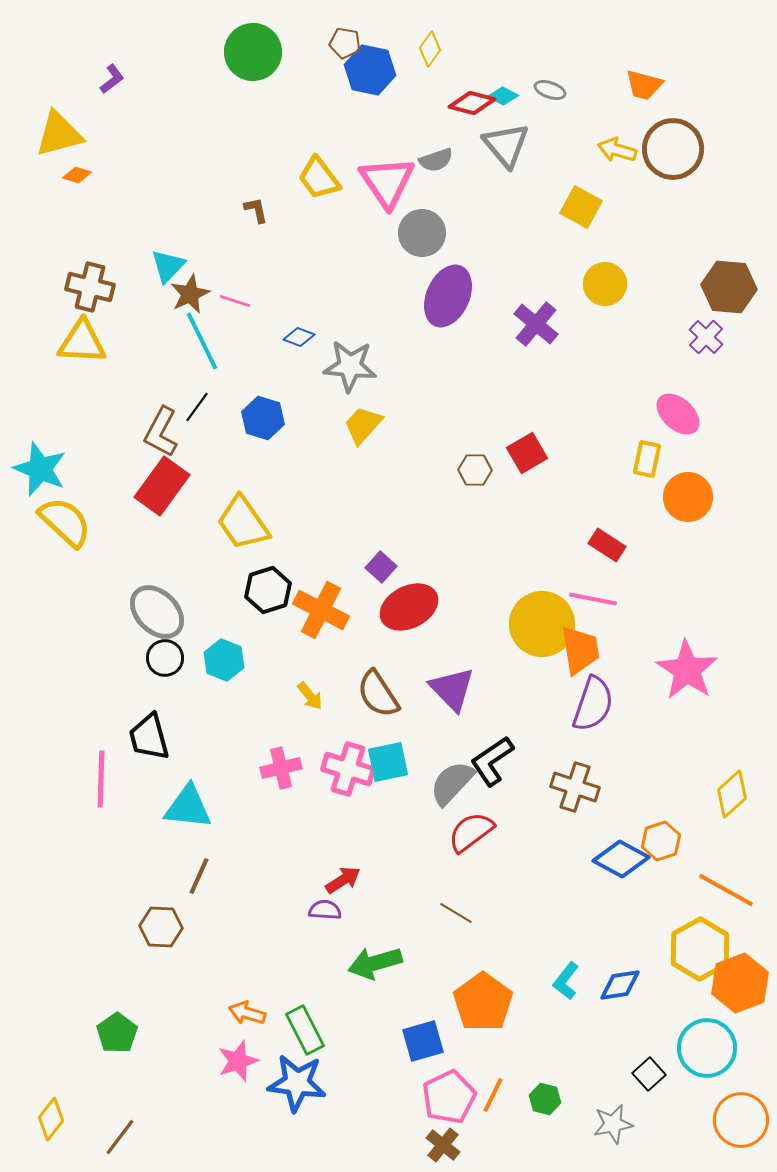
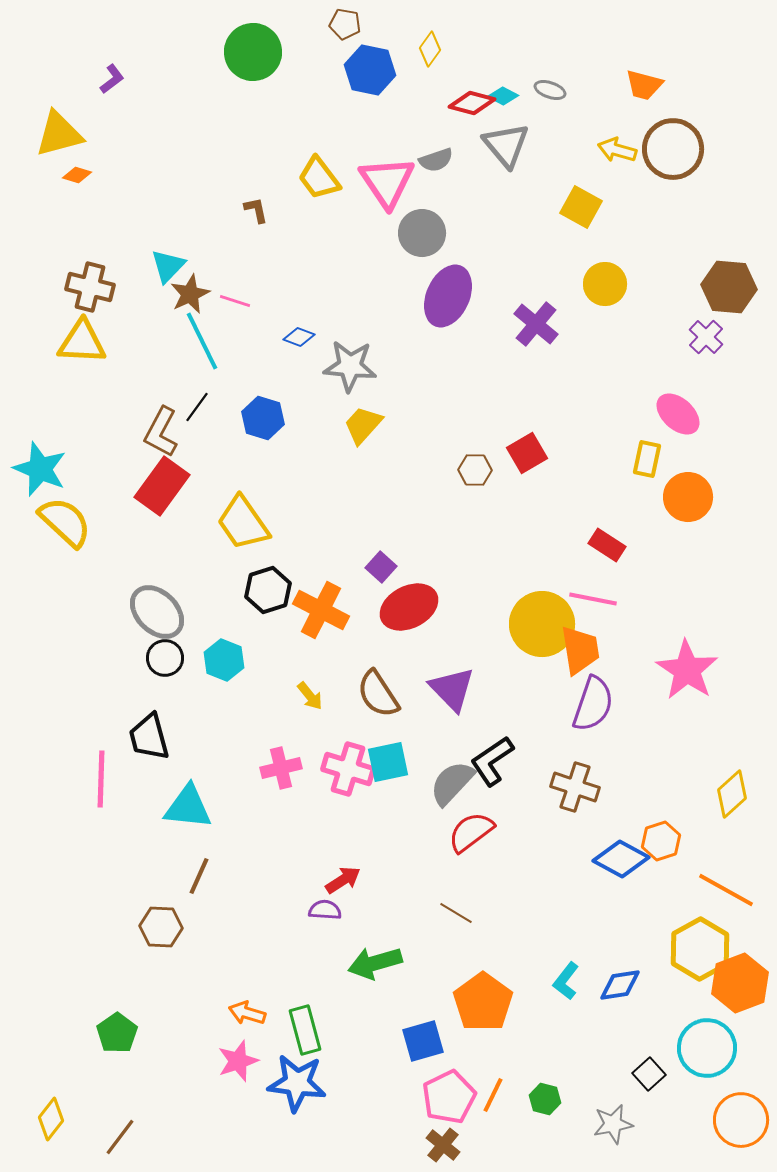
brown pentagon at (345, 43): moved 19 px up
green rectangle at (305, 1030): rotated 12 degrees clockwise
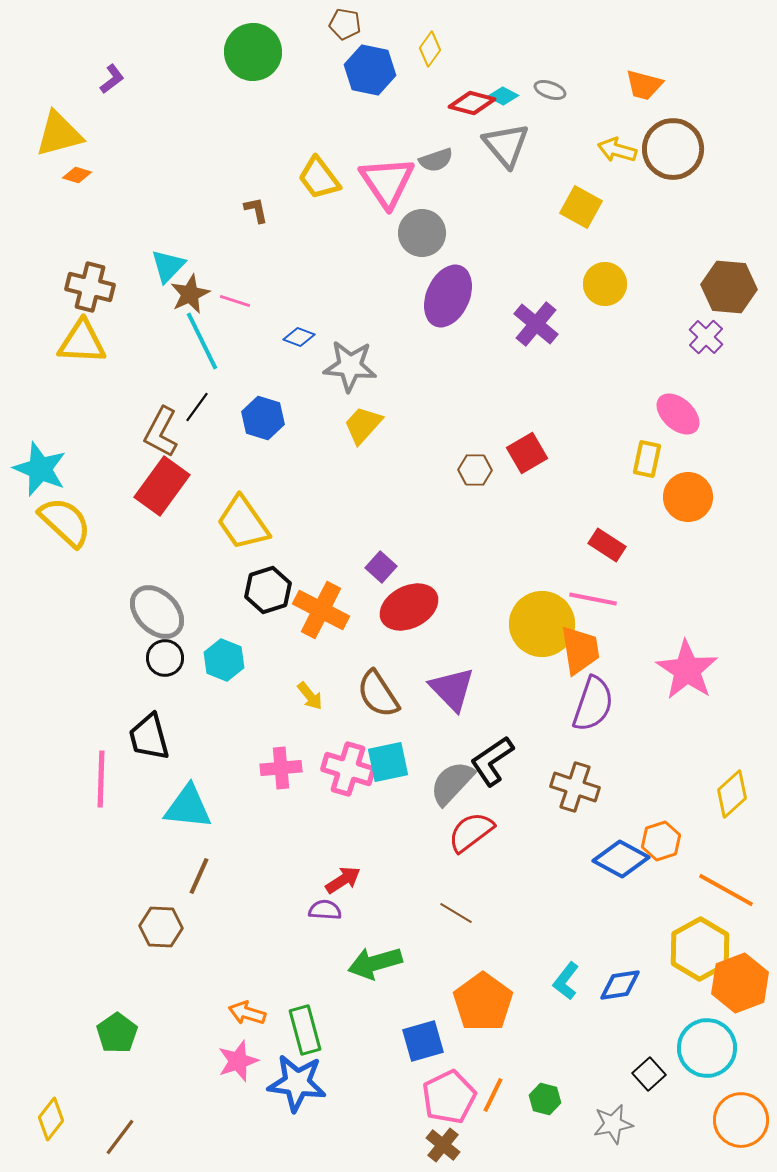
pink cross at (281, 768): rotated 9 degrees clockwise
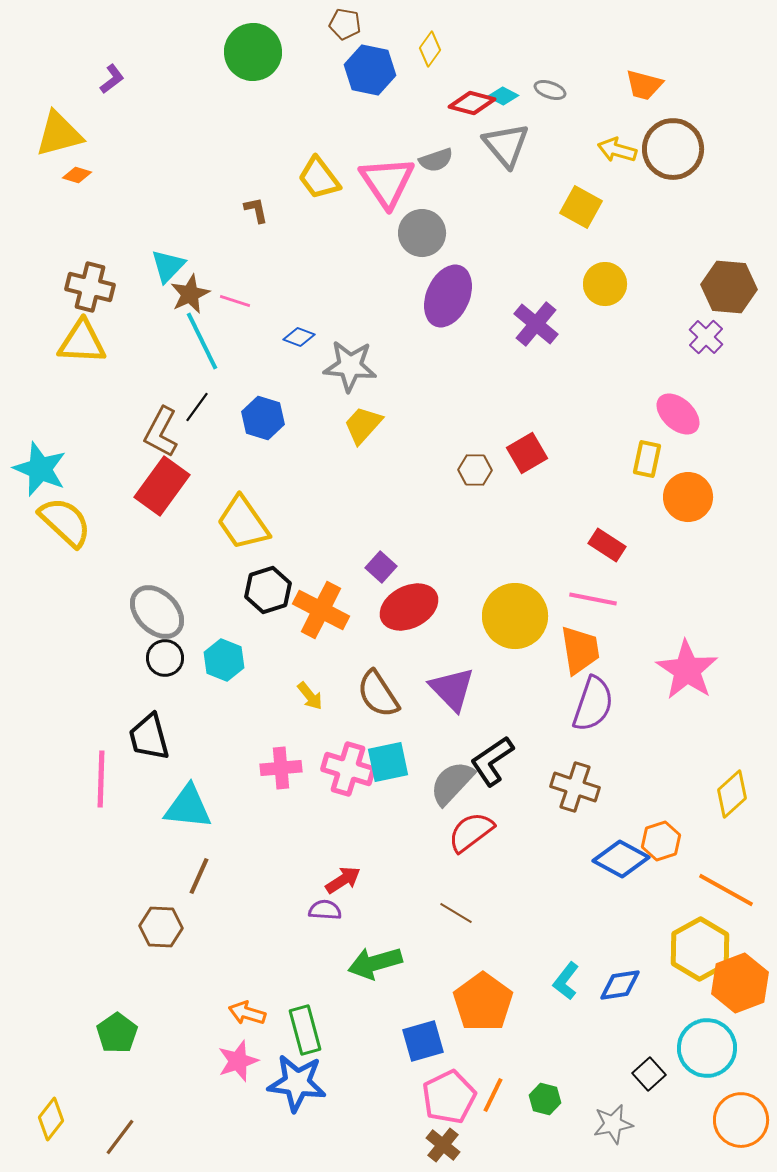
yellow circle at (542, 624): moved 27 px left, 8 px up
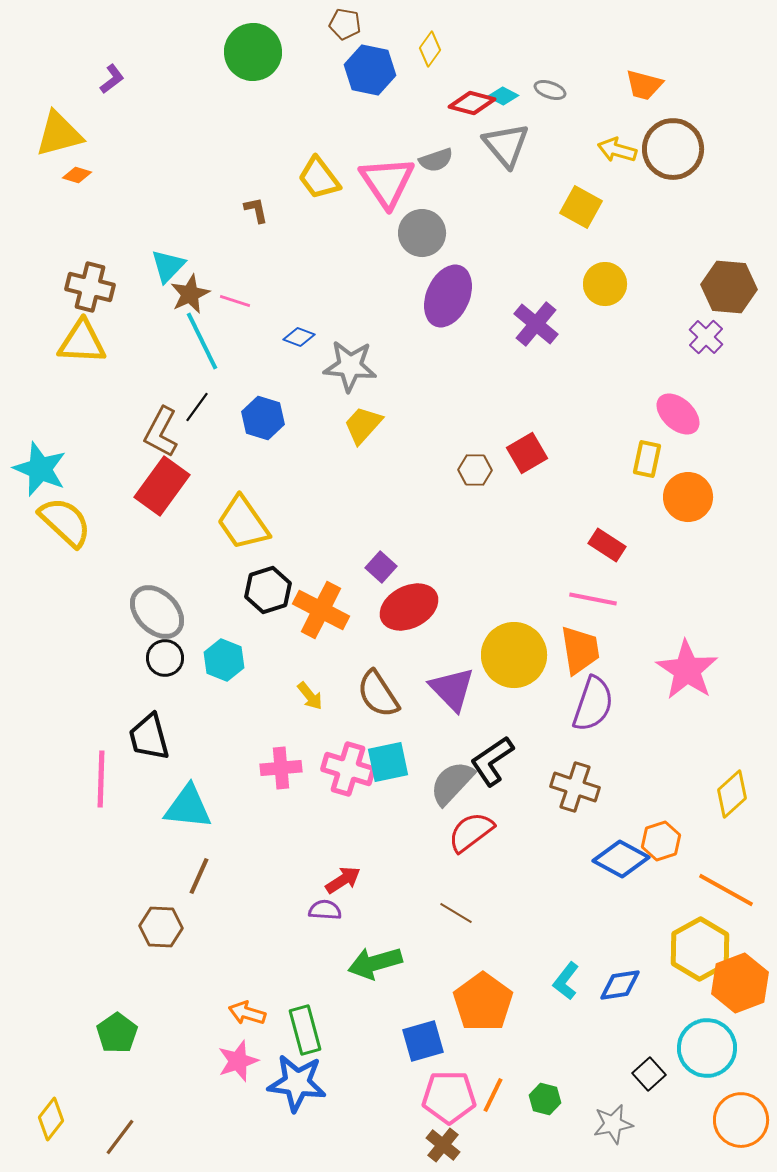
yellow circle at (515, 616): moved 1 px left, 39 px down
pink pentagon at (449, 1097): rotated 26 degrees clockwise
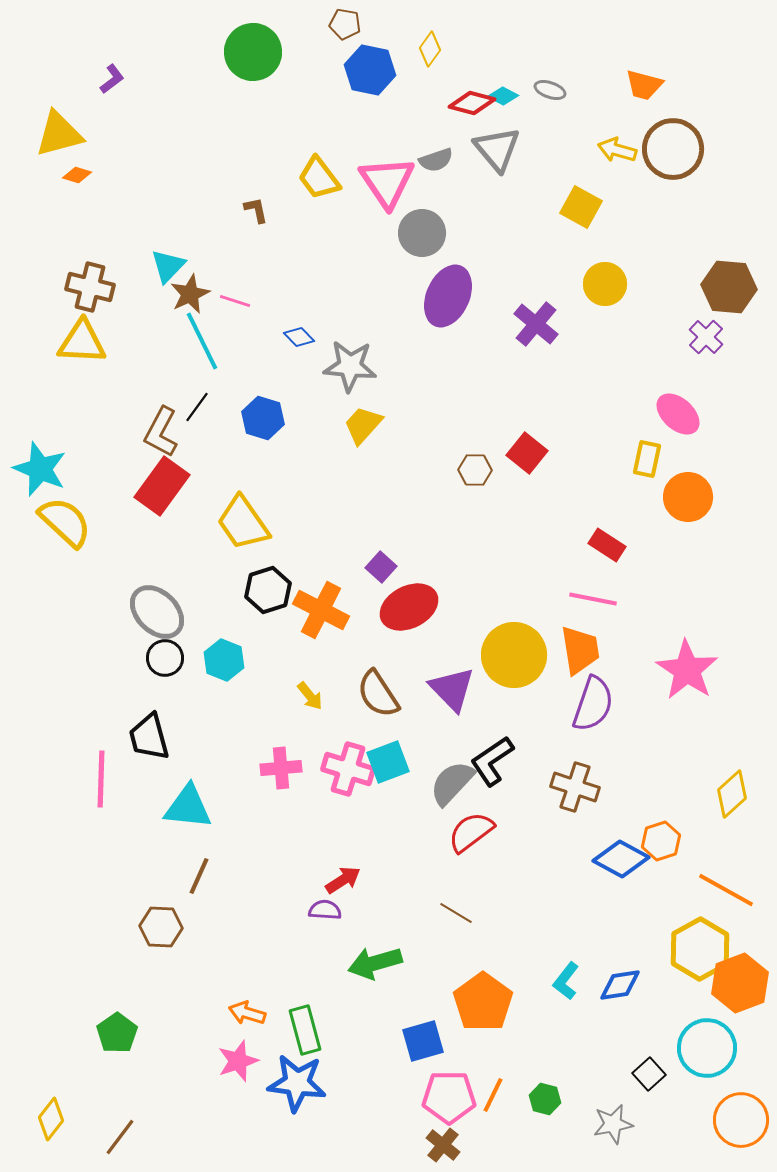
gray triangle at (506, 145): moved 9 px left, 4 px down
blue diamond at (299, 337): rotated 24 degrees clockwise
red square at (527, 453): rotated 21 degrees counterclockwise
cyan square at (388, 762): rotated 9 degrees counterclockwise
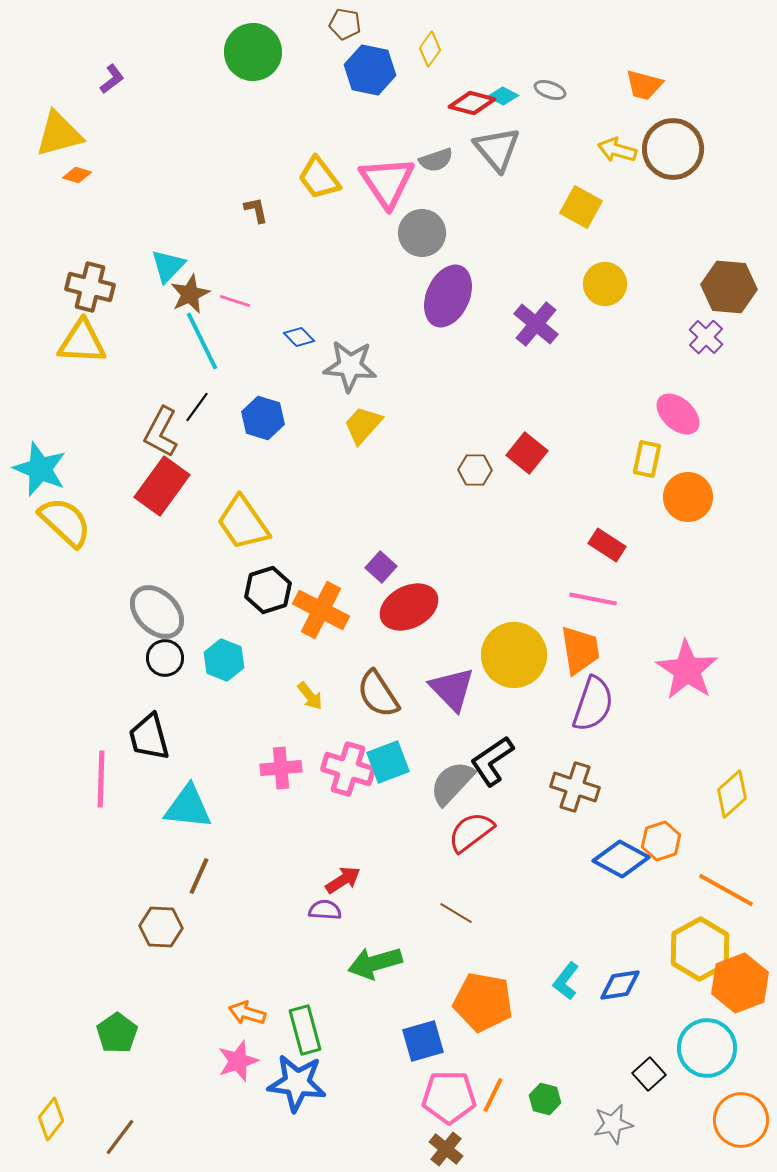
orange pentagon at (483, 1002): rotated 26 degrees counterclockwise
brown cross at (443, 1145): moved 3 px right, 4 px down
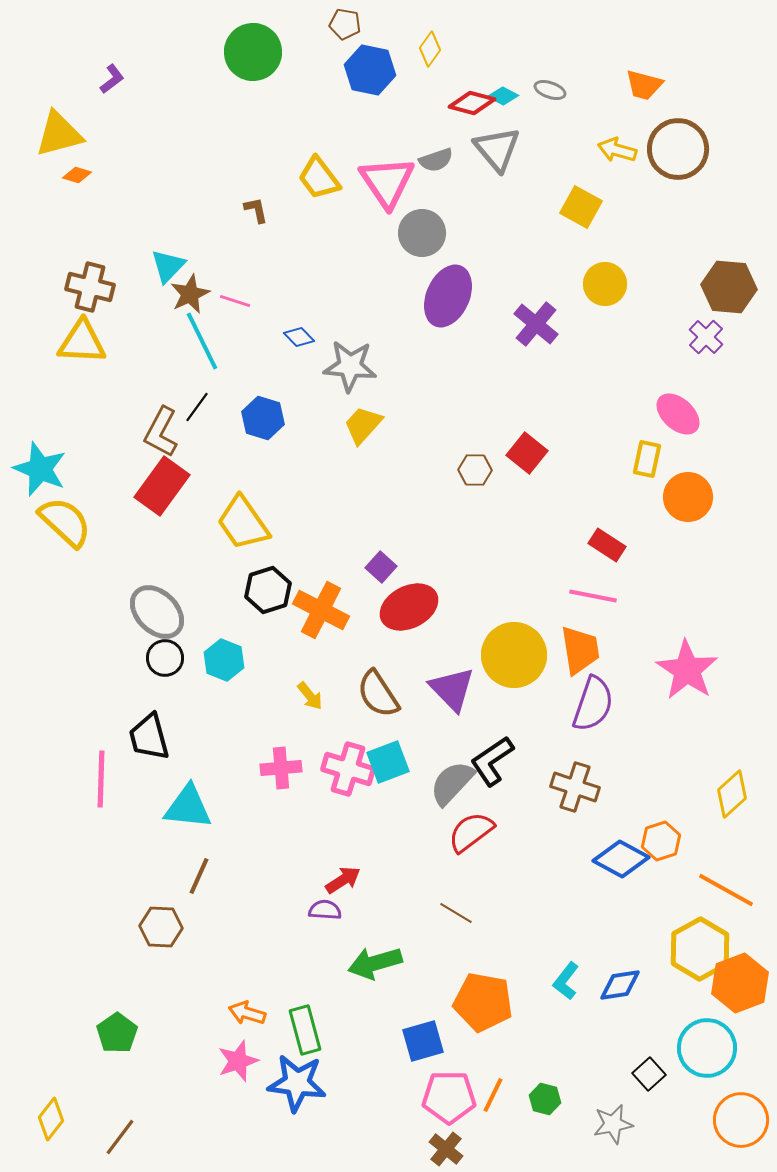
brown circle at (673, 149): moved 5 px right
pink line at (593, 599): moved 3 px up
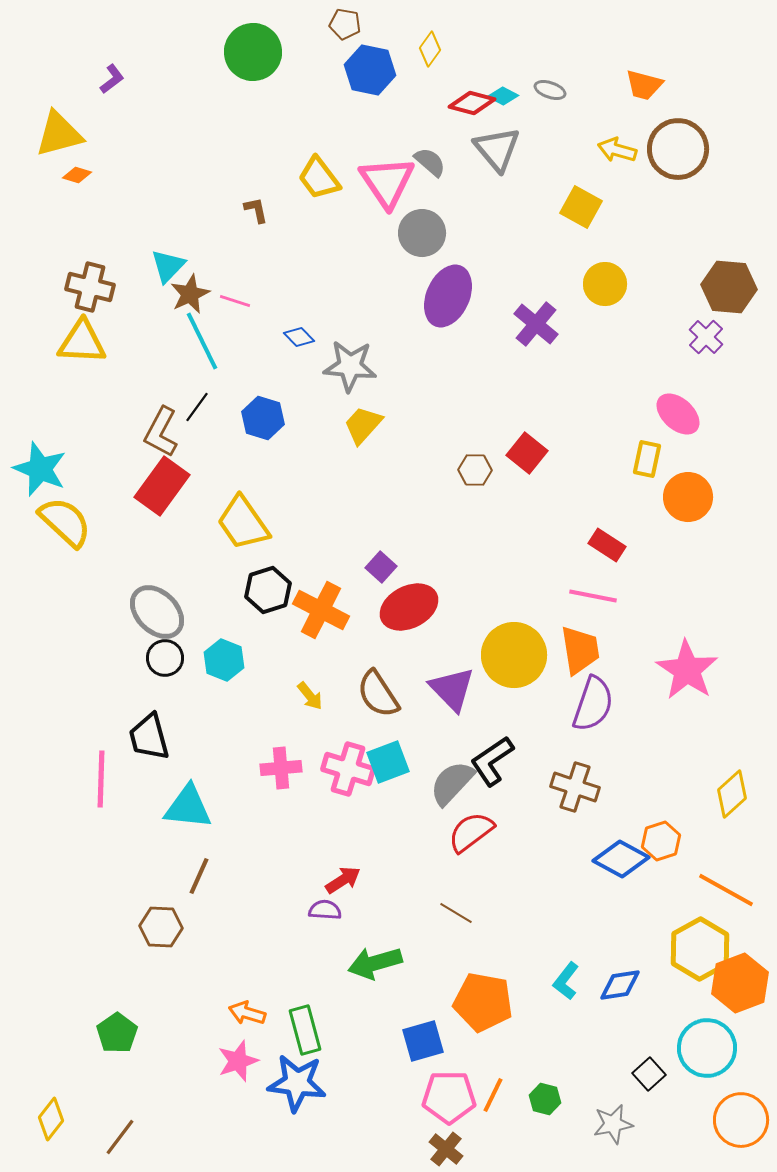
gray semicircle at (436, 160): moved 6 px left, 2 px down; rotated 120 degrees counterclockwise
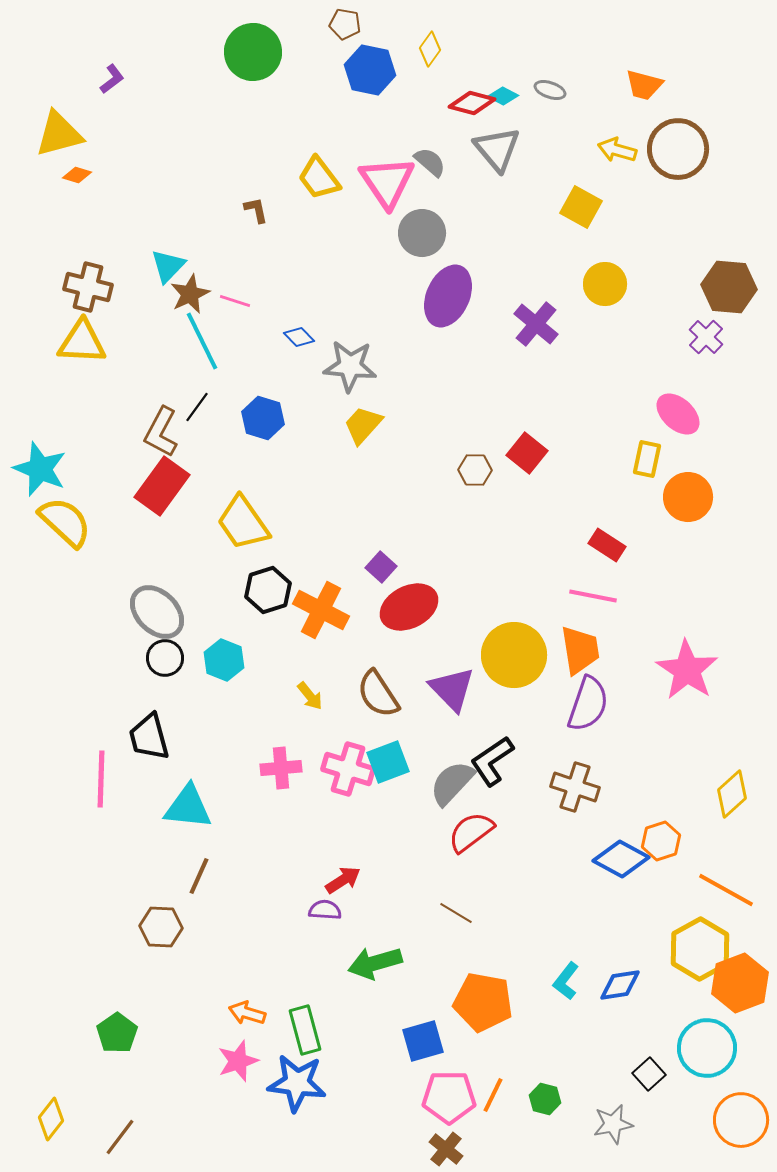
brown cross at (90, 287): moved 2 px left
purple semicircle at (593, 704): moved 5 px left
